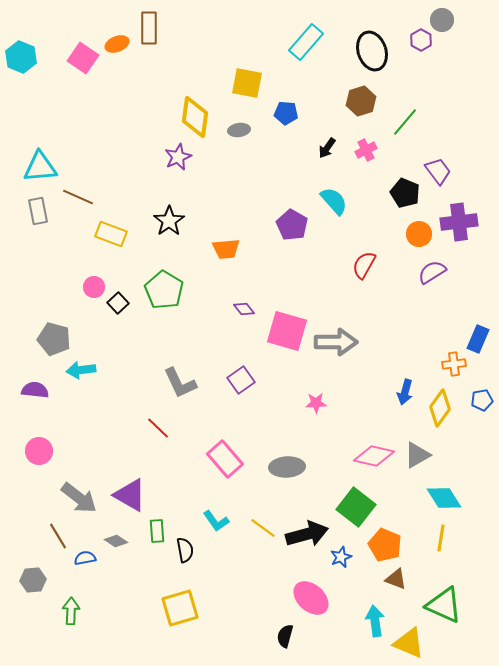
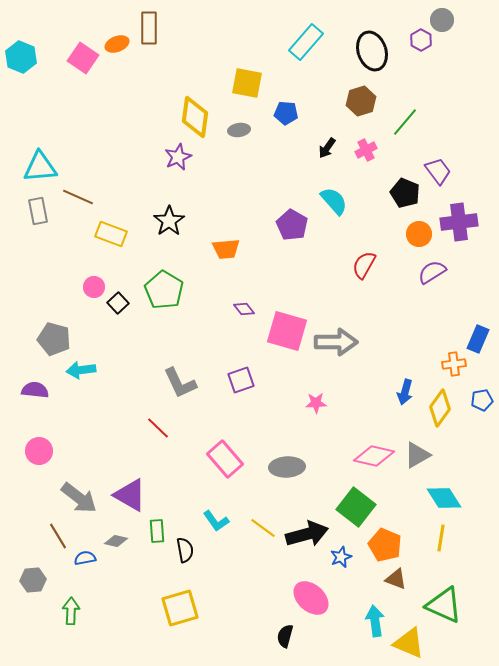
purple square at (241, 380): rotated 16 degrees clockwise
gray diamond at (116, 541): rotated 20 degrees counterclockwise
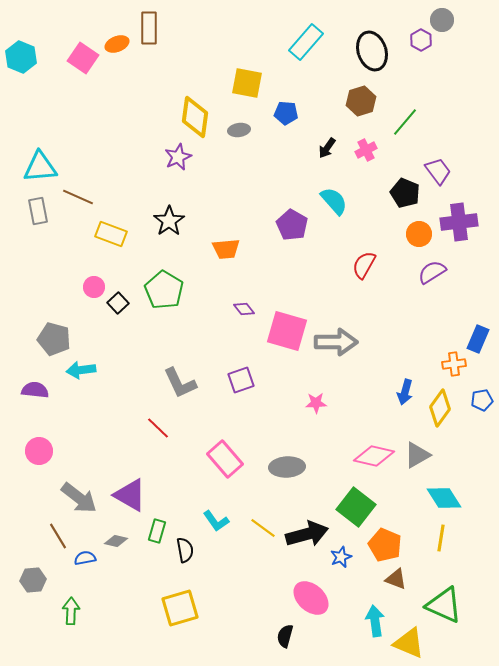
green rectangle at (157, 531): rotated 20 degrees clockwise
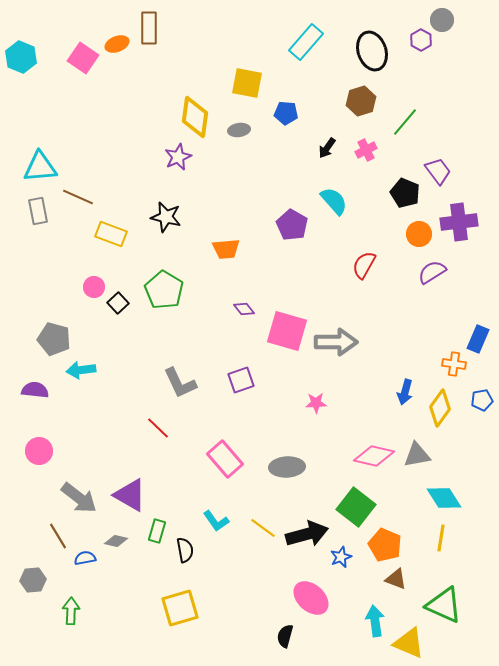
black star at (169, 221): moved 3 px left, 4 px up; rotated 24 degrees counterclockwise
orange cross at (454, 364): rotated 15 degrees clockwise
gray triangle at (417, 455): rotated 20 degrees clockwise
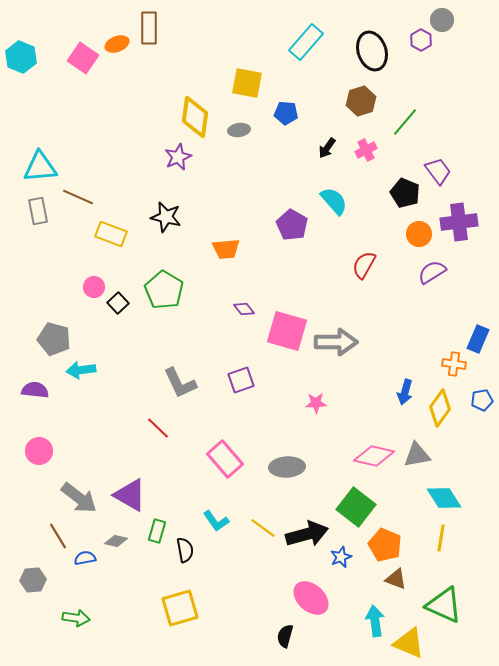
green arrow at (71, 611): moved 5 px right, 7 px down; rotated 96 degrees clockwise
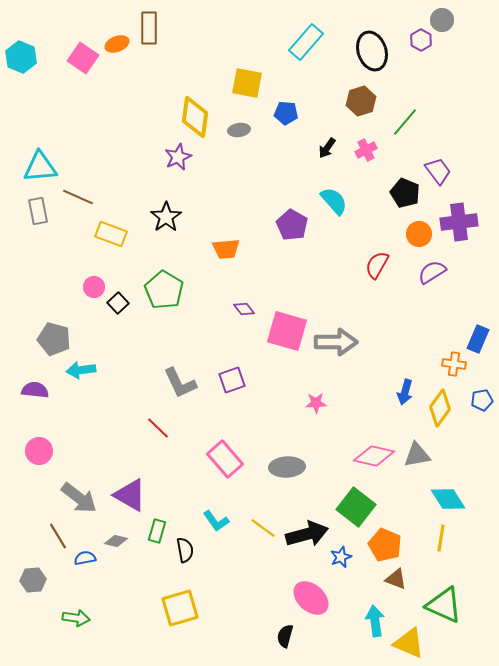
black star at (166, 217): rotated 24 degrees clockwise
red semicircle at (364, 265): moved 13 px right
purple square at (241, 380): moved 9 px left
cyan diamond at (444, 498): moved 4 px right, 1 px down
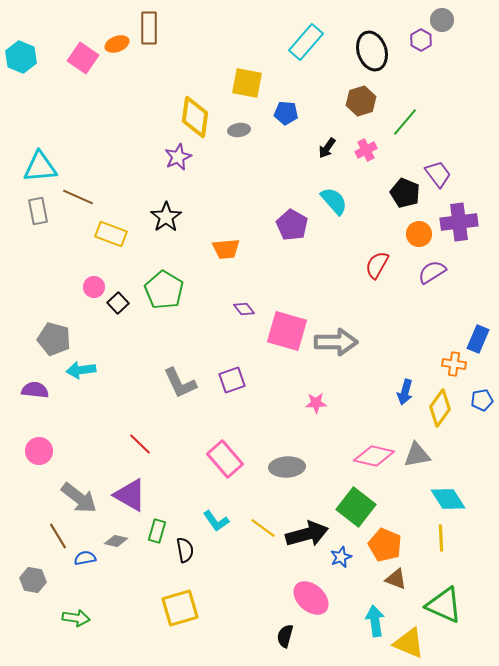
purple trapezoid at (438, 171): moved 3 px down
red line at (158, 428): moved 18 px left, 16 px down
yellow line at (441, 538): rotated 12 degrees counterclockwise
gray hexagon at (33, 580): rotated 15 degrees clockwise
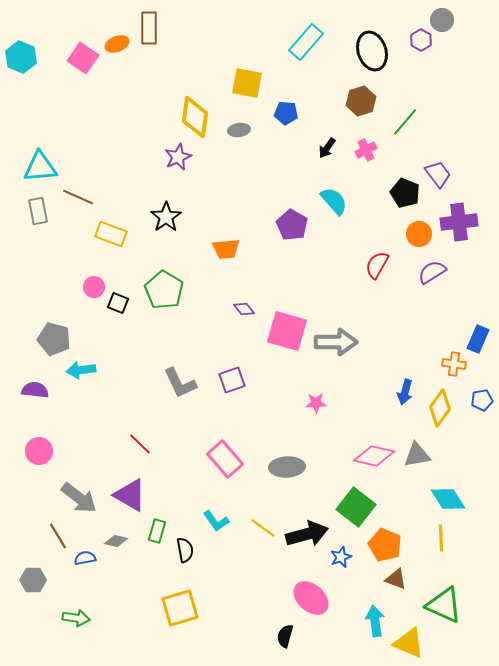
black square at (118, 303): rotated 25 degrees counterclockwise
gray hexagon at (33, 580): rotated 10 degrees counterclockwise
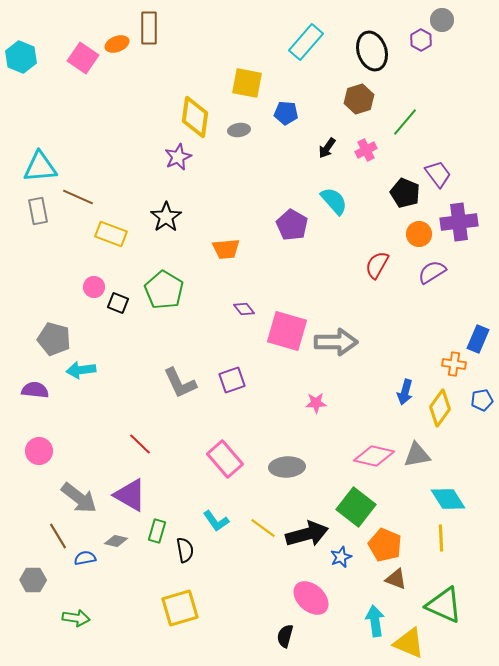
brown hexagon at (361, 101): moved 2 px left, 2 px up
